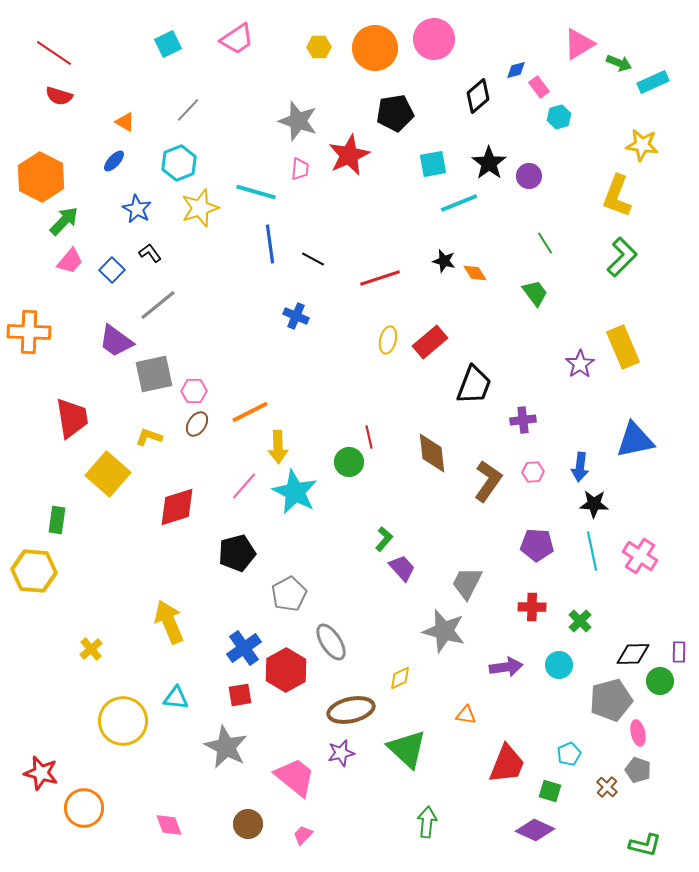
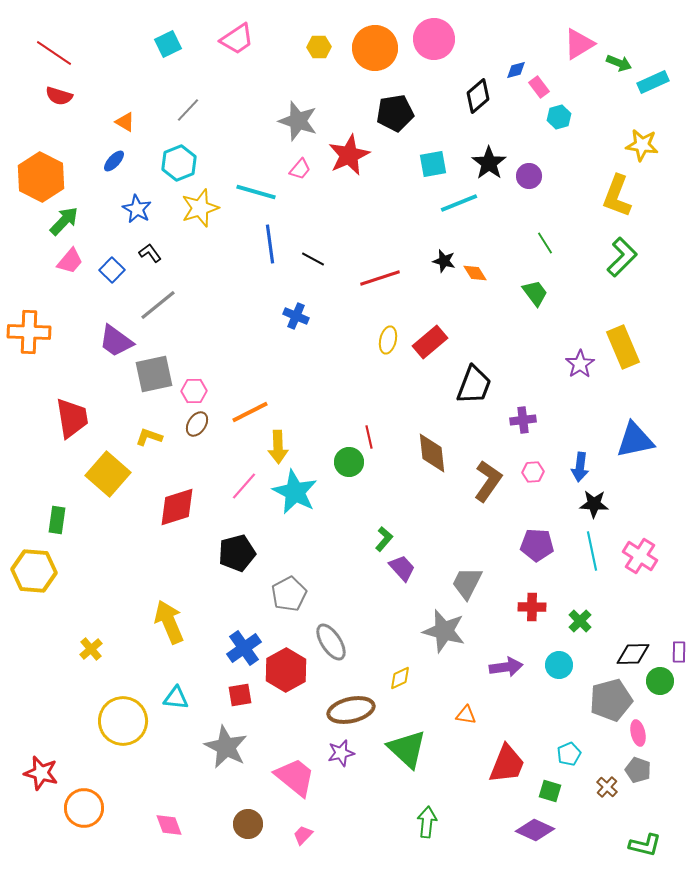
pink trapezoid at (300, 169): rotated 35 degrees clockwise
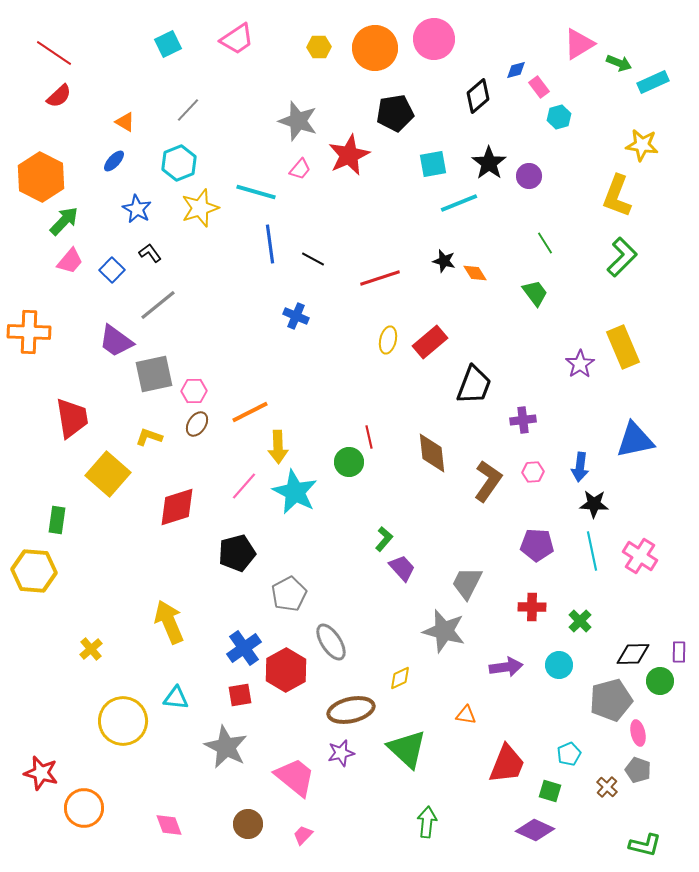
red semicircle at (59, 96): rotated 60 degrees counterclockwise
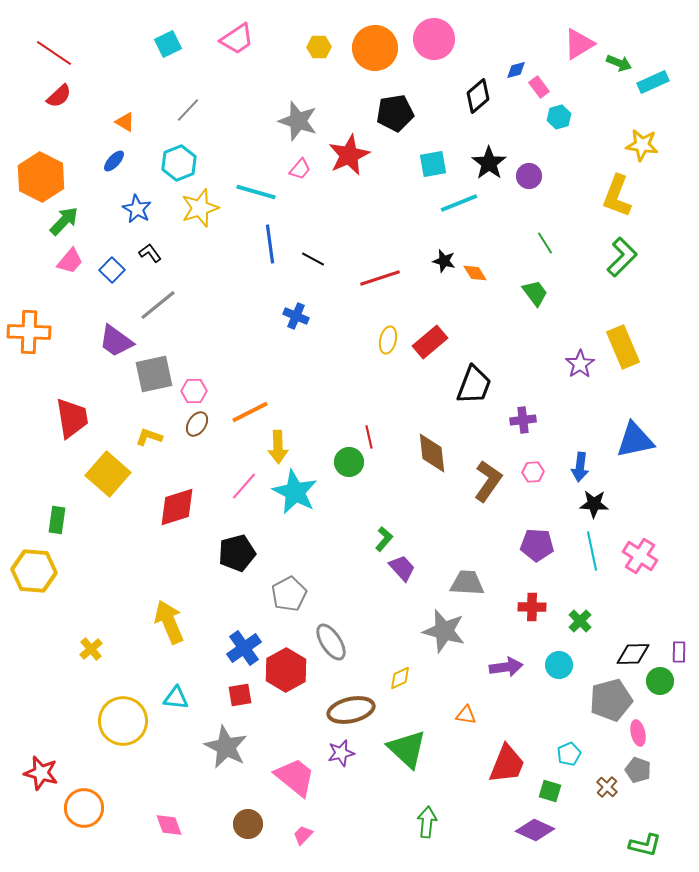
gray trapezoid at (467, 583): rotated 66 degrees clockwise
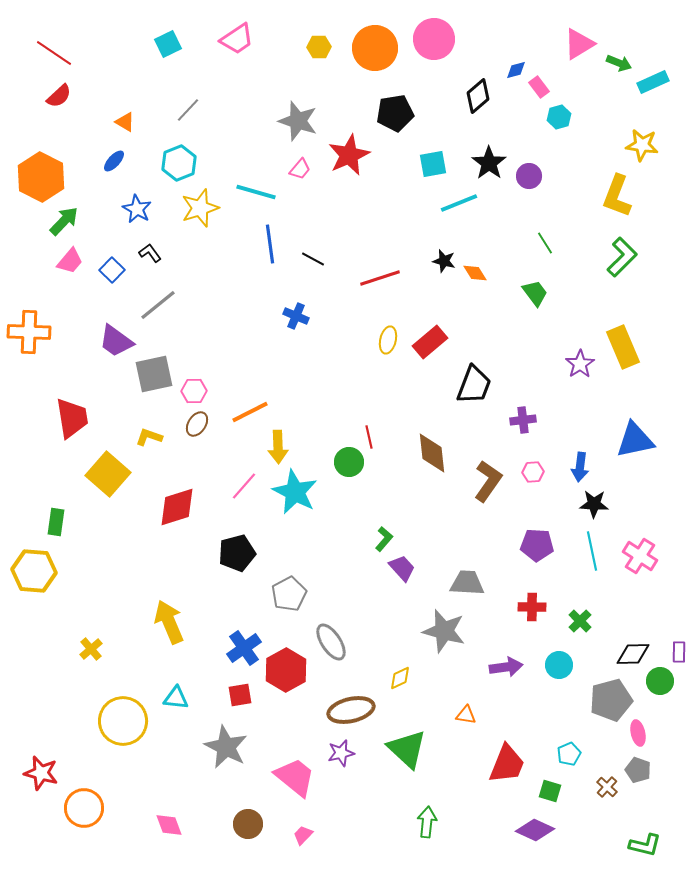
green rectangle at (57, 520): moved 1 px left, 2 px down
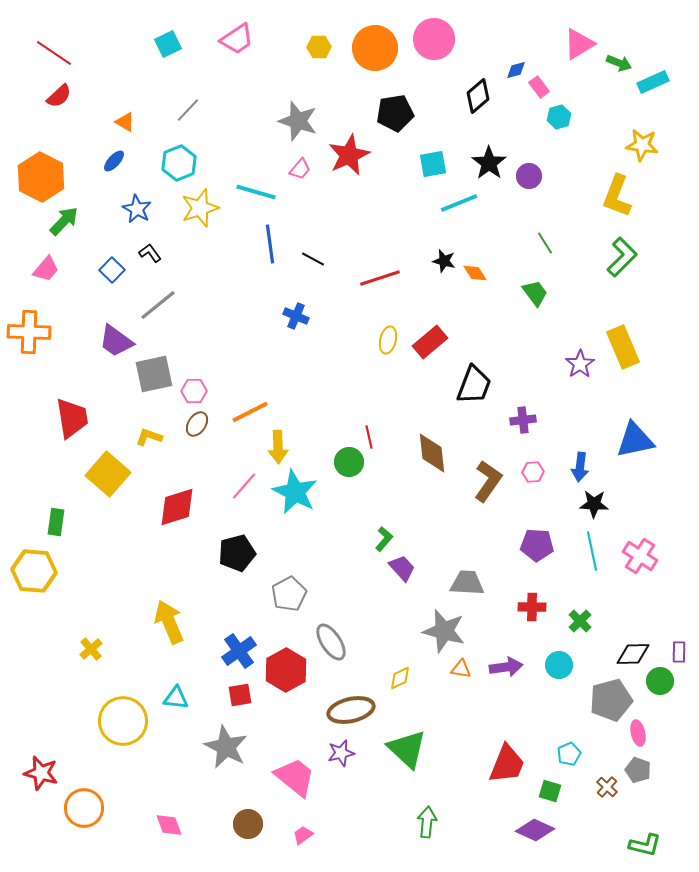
pink trapezoid at (70, 261): moved 24 px left, 8 px down
blue cross at (244, 648): moved 5 px left, 3 px down
orange triangle at (466, 715): moved 5 px left, 46 px up
pink trapezoid at (303, 835): rotated 10 degrees clockwise
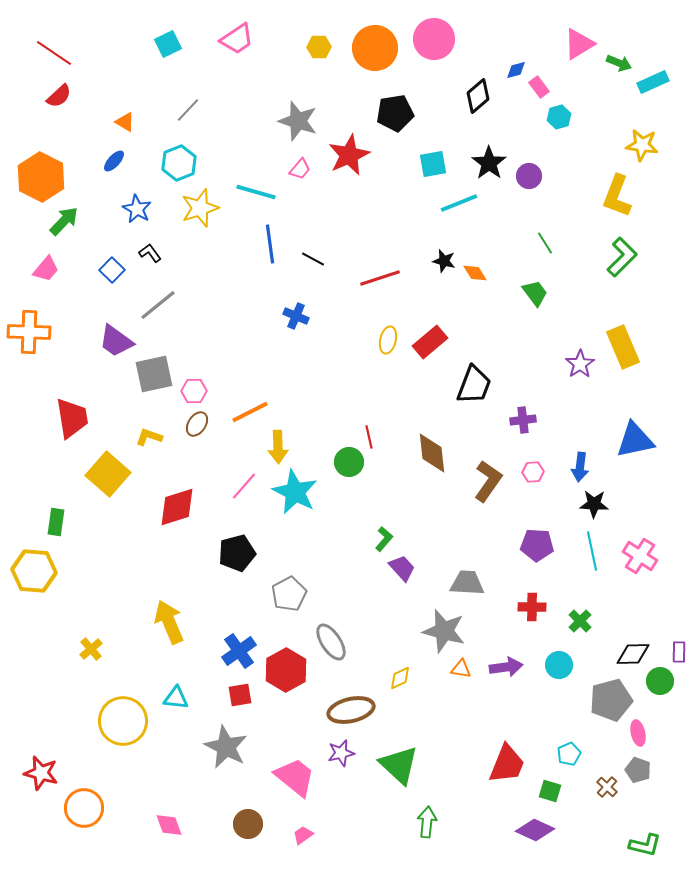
green triangle at (407, 749): moved 8 px left, 16 px down
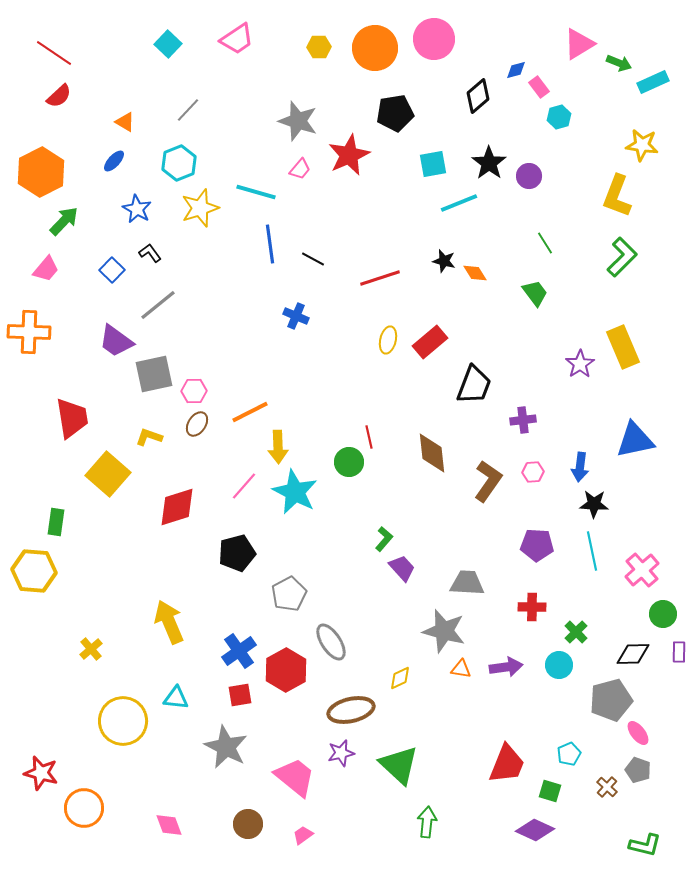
cyan square at (168, 44): rotated 20 degrees counterclockwise
orange hexagon at (41, 177): moved 5 px up; rotated 6 degrees clockwise
pink cross at (640, 556): moved 2 px right, 14 px down; rotated 16 degrees clockwise
green cross at (580, 621): moved 4 px left, 11 px down
green circle at (660, 681): moved 3 px right, 67 px up
pink ellipse at (638, 733): rotated 25 degrees counterclockwise
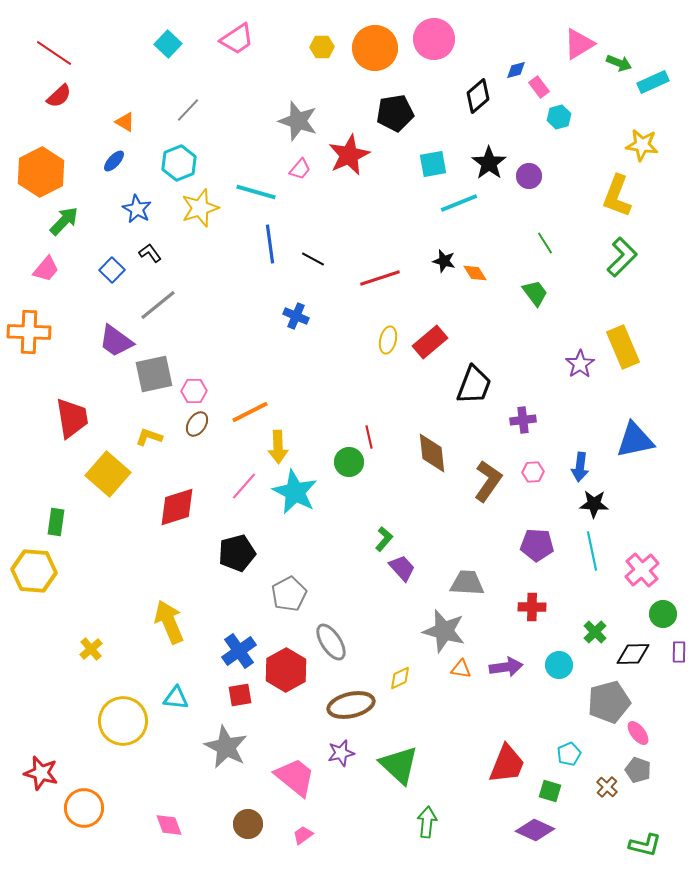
yellow hexagon at (319, 47): moved 3 px right
green cross at (576, 632): moved 19 px right
gray pentagon at (611, 700): moved 2 px left, 2 px down
brown ellipse at (351, 710): moved 5 px up
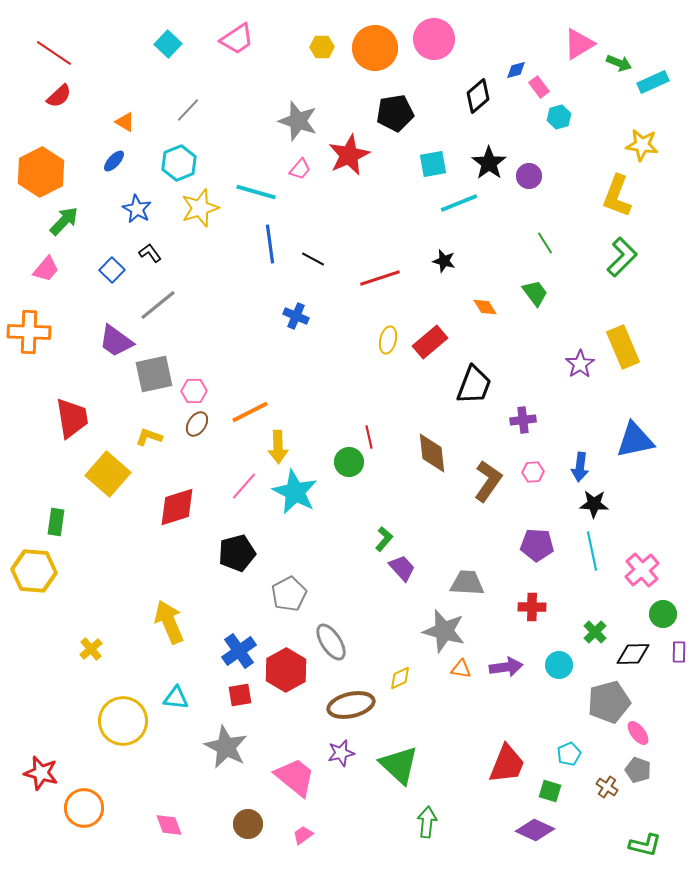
orange diamond at (475, 273): moved 10 px right, 34 px down
brown cross at (607, 787): rotated 10 degrees counterclockwise
